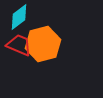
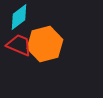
orange hexagon: moved 2 px right
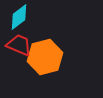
orange hexagon: moved 13 px down
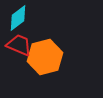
cyan diamond: moved 1 px left, 1 px down
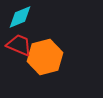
cyan diamond: moved 2 px right, 1 px up; rotated 16 degrees clockwise
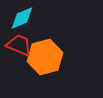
cyan diamond: moved 2 px right, 1 px down
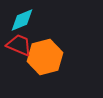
cyan diamond: moved 2 px down
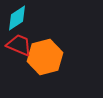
cyan diamond: moved 5 px left, 2 px up; rotated 12 degrees counterclockwise
